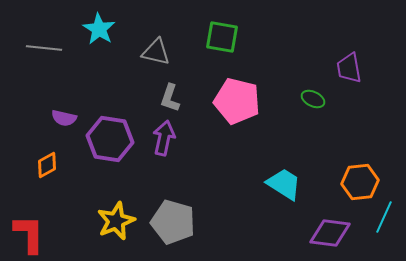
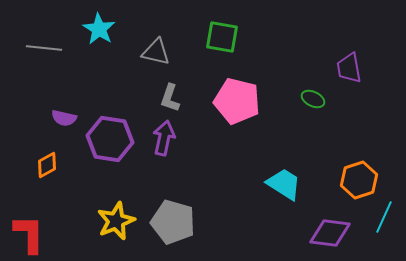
orange hexagon: moved 1 px left, 2 px up; rotated 12 degrees counterclockwise
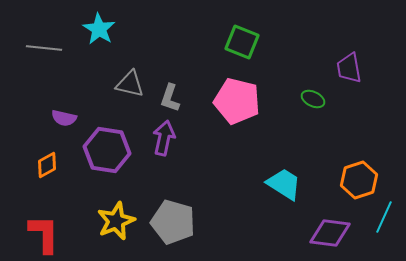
green square: moved 20 px right, 5 px down; rotated 12 degrees clockwise
gray triangle: moved 26 px left, 32 px down
purple hexagon: moved 3 px left, 11 px down
red L-shape: moved 15 px right
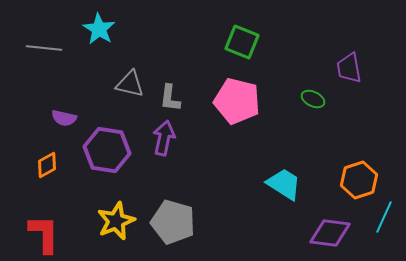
gray L-shape: rotated 12 degrees counterclockwise
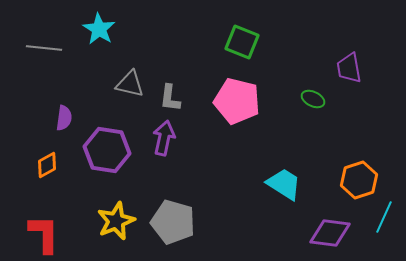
purple semicircle: rotated 95 degrees counterclockwise
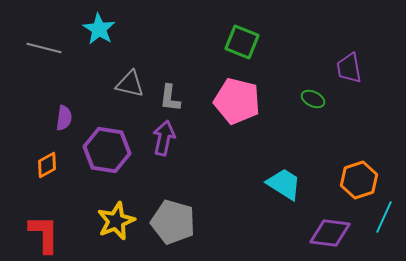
gray line: rotated 8 degrees clockwise
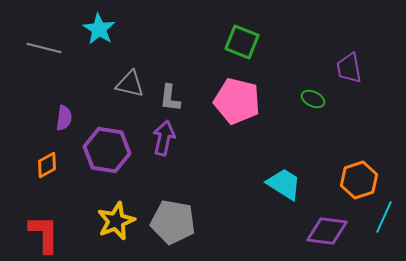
gray pentagon: rotated 6 degrees counterclockwise
purple diamond: moved 3 px left, 2 px up
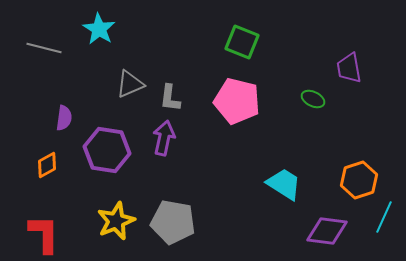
gray triangle: rotated 36 degrees counterclockwise
